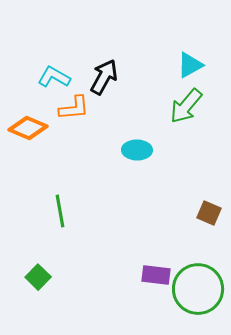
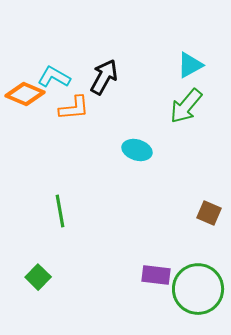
orange diamond: moved 3 px left, 34 px up
cyan ellipse: rotated 16 degrees clockwise
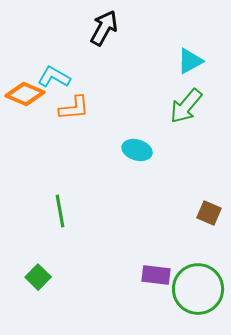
cyan triangle: moved 4 px up
black arrow: moved 49 px up
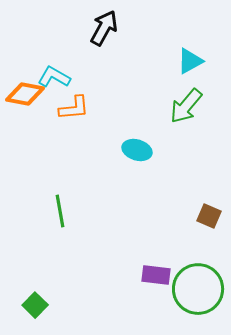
orange diamond: rotated 12 degrees counterclockwise
brown square: moved 3 px down
green square: moved 3 px left, 28 px down
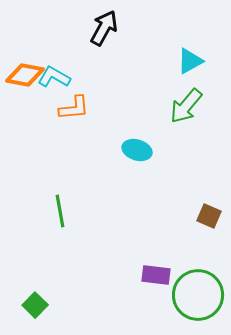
orange diamond: moved 19 px up
green circle: moved 6 px down
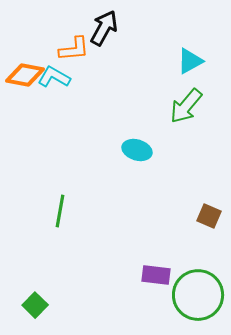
orange L-shape: moved 59 px up
green line: rotated 20 degrees clockwise
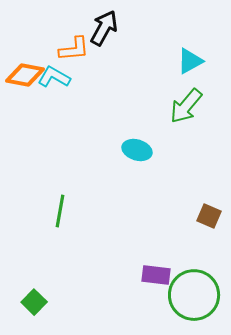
green circle: moved 4 px left
green square: moved 1 px left, 3 px up
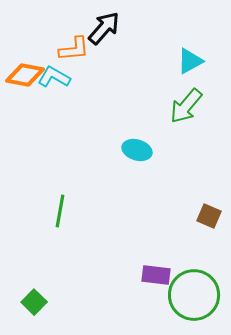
black arrow: rotated 12 degrees clockwise
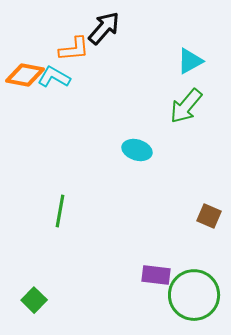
green square: moved 2 px up
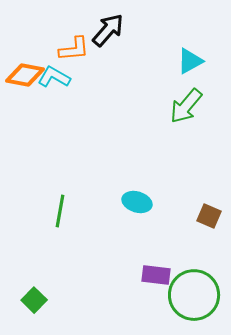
black arrow: moved 4 px right, 2 px down
cyan ellipse: moved 52 px down
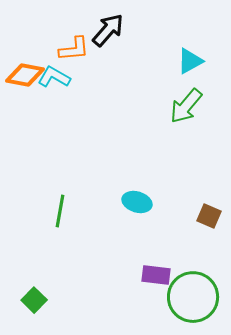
green circle: moved 1 px left, 2 px down
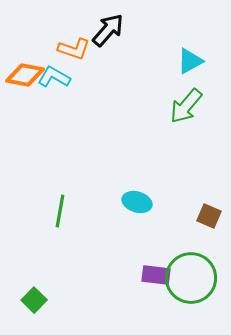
orange L-shape: rotated 24 degrees clockwise
green circle: moved 2 px left, 19 px up
